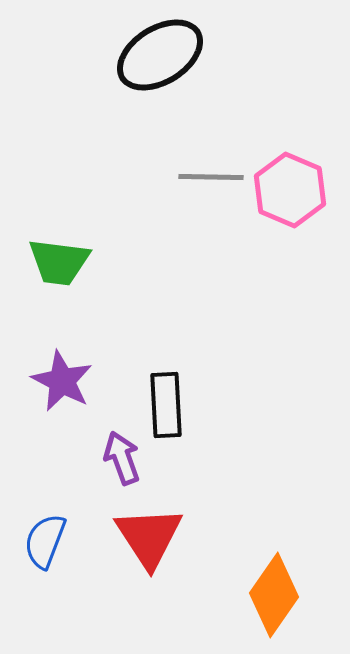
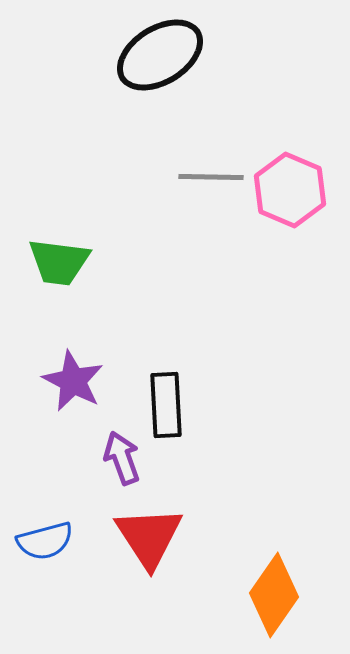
purple star: moved 11 px right
blue semicircle: rotated 126 degrees counterclockwise
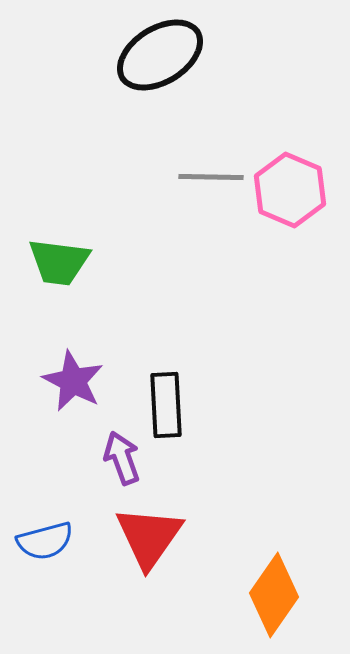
red triangle: rotated 8 degrees clockwise
